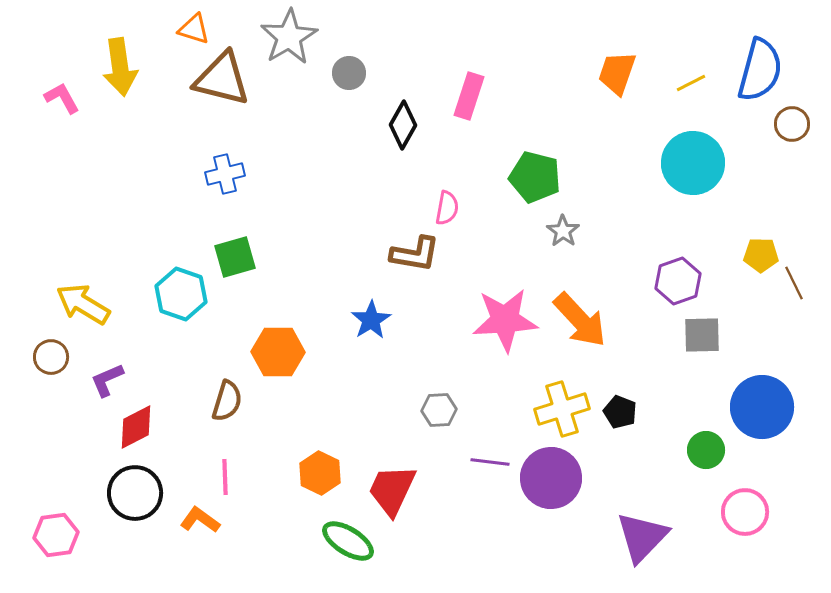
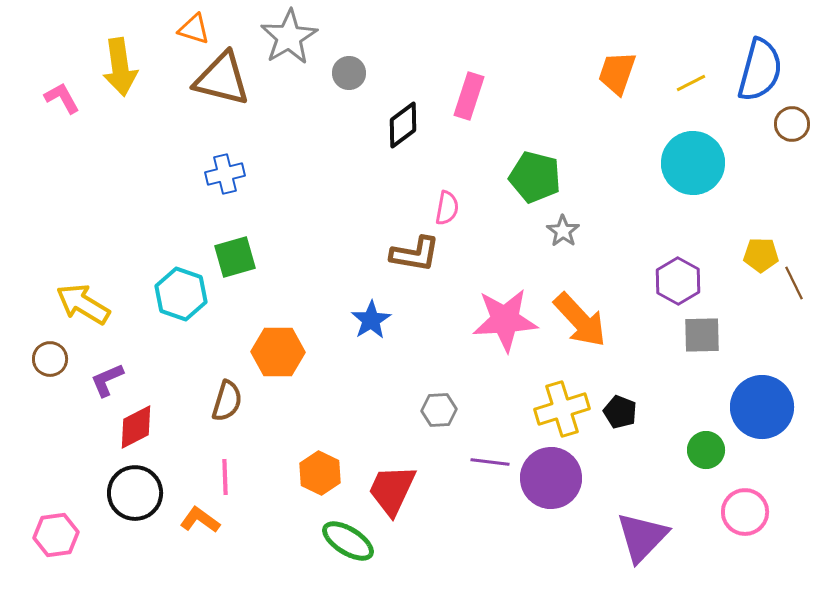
black diamond at (403, 125): rotated 24 degrees clockwise
purple hexagon at (678, 281): rotated 12 degrees counterclockwise
brown circle at (51, 357): moved 1 px left, 2 px down
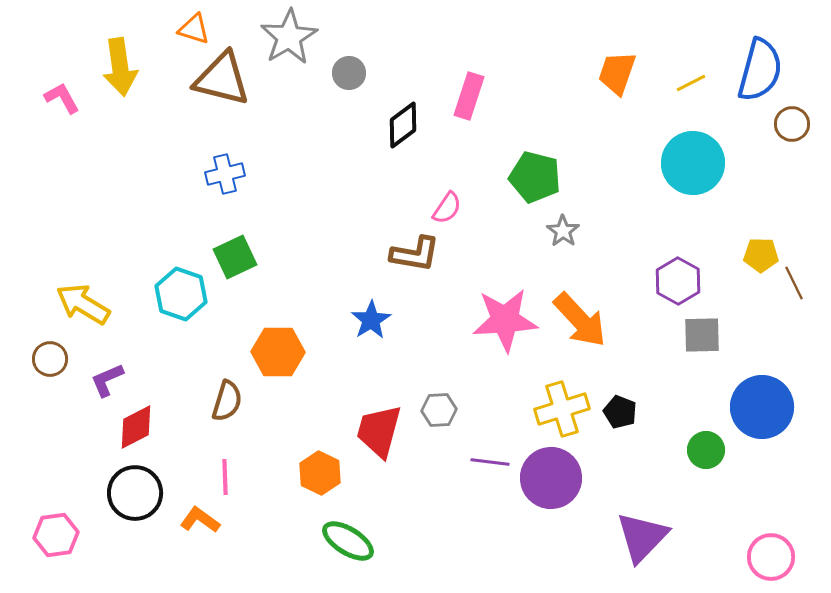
pink semicircle at (447, 208): rotated 24 degrees clockwise
green square at (235, 257): rotated 9 degrees counterclockwise
red trapezoid at (392, 490): moved 13 px left, 59 px up; rotated 10 degrees counterclockwise
pink circle at (745, 512): moved 26 px right, 45 px down
